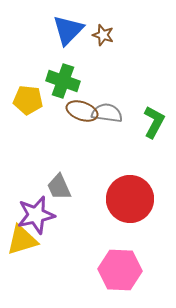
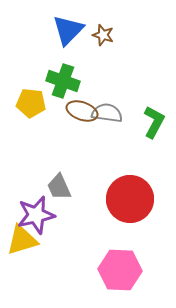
yellow pentagon: moved 3 px right, 3 px down
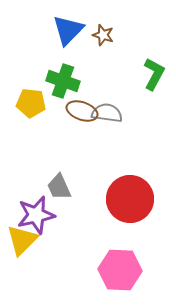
green L-shape: moved 48 px up
yellow triangle: rotated 28 degrees counterclockwise
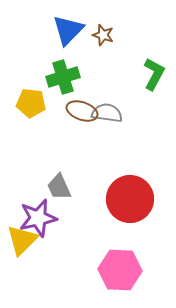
green cross: moved 4 px up; rotated 36 degrees counterclockwise
purple star: moved 2 px right, 3 px down
